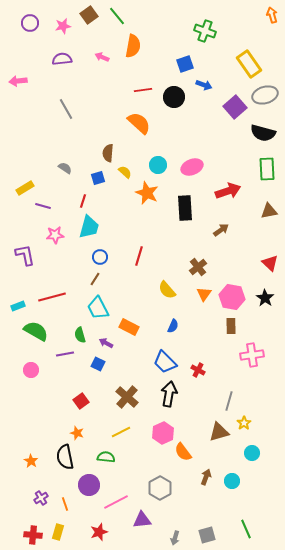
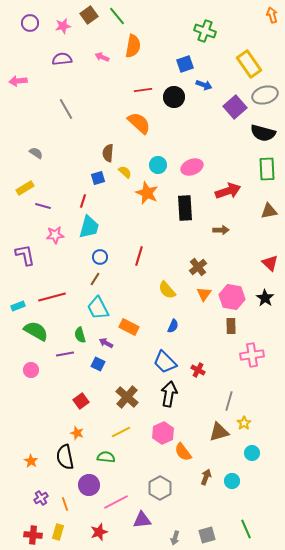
gray semicircle at (65, 168): moved 29 px left, 15 px up
brown arrow at (221, 230): rotated 35 degrees clockwise
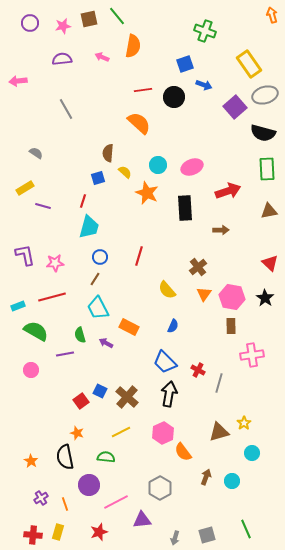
brown square at (89, 15): moved 4 px down; rotated 24 degrees clockwise
pink star at (55, 235): moved 28 px down
blue square at (98, 364): moved 2 px right, 27 px down
gray line at (229, 401): moved 10 px left, 18 px up
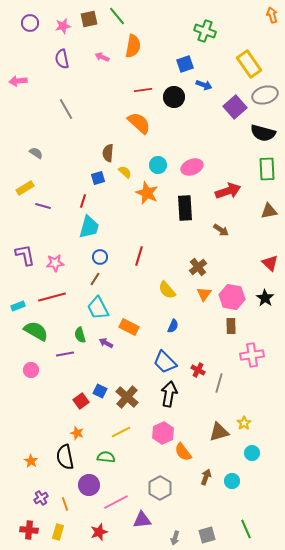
purple semicircle at (62, 59): rotated 96 degrees counterclockwise
brown arrow at (221, 230): rotated 35 degrees clockwise
red cross at (33, 535): moved 4 px left, 5 px up
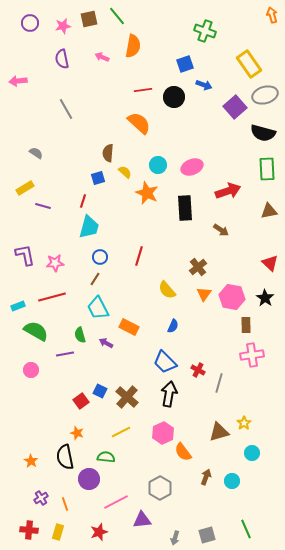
brown rectangle at (231, 326): moved 15 px right, 1 px up
purple circle at (89, 485): moved 6 px up
